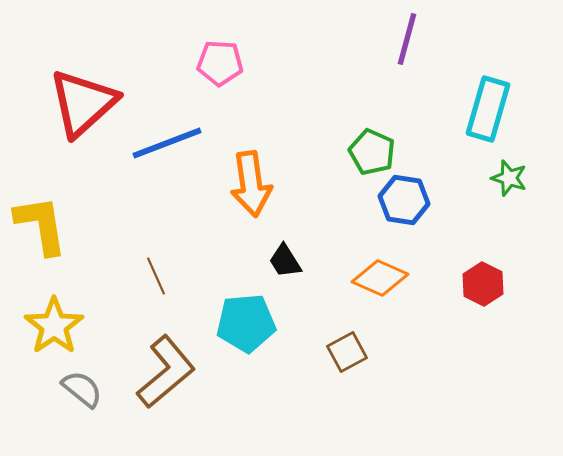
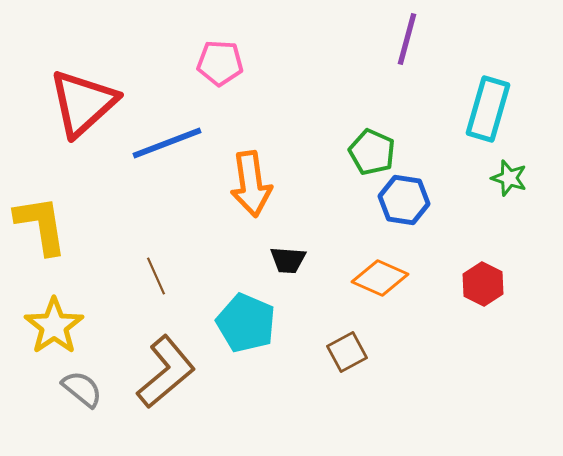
black trapezoid: moved 3 px right, 1 px up; rotated 54 degrees counterclockwise
cyan pentagon: rotated 28 degrees clockwise
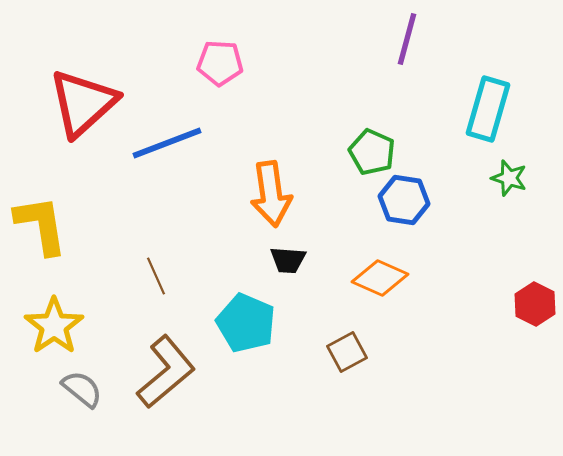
orange arrow: moved 20 px right, 10 px down
red hexagon: moved 52 px right, 20 px down
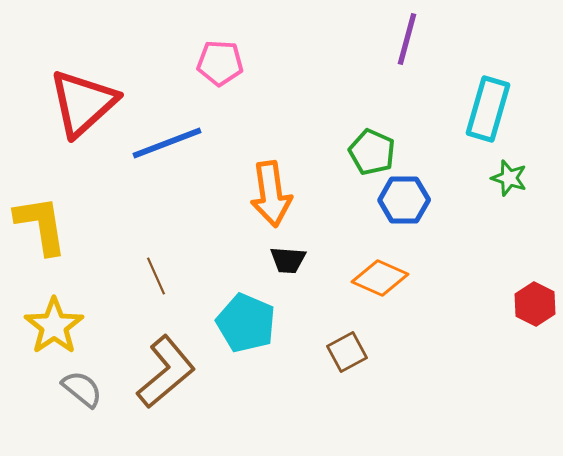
blue hexagon: rotated 9 degrees counterclockwise
